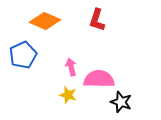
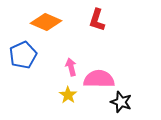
orange diamond: moved 1 px right, 1 px down
yellow star: rotated 18 degrees clockwise
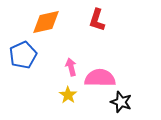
orange diamond: rotated 36 degrees counterclockwise
pink semicircle: moved 1 px right, 1 px up
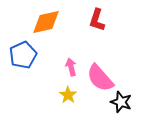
pink semicircle: rotated 132 degrees counterclockwise
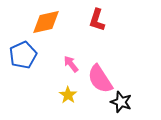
pink arrow: moved 3 px up; rotated 24 degrees counterclockwise
pink semicircle: moved 1 px down; rotated 8 degrees clockwise
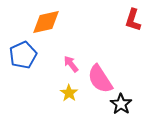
red L-shape: moved 36 px right
yellow star: moved 1 px right, 2 px up
black star: moved 2 px down; rotated 15 degrees clockwise
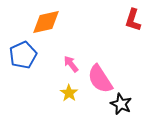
black star: rotated 10 degrees counterclockwise
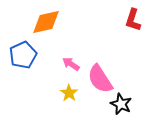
pink arrow: rotated 18 degrees counterclockwise
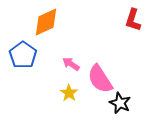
orange diamond: rotated 12 degrees counterclockwise
blue pentagon: rotated 12 degrees counterclockwise
black star: moved 1 px left, 1 px up
